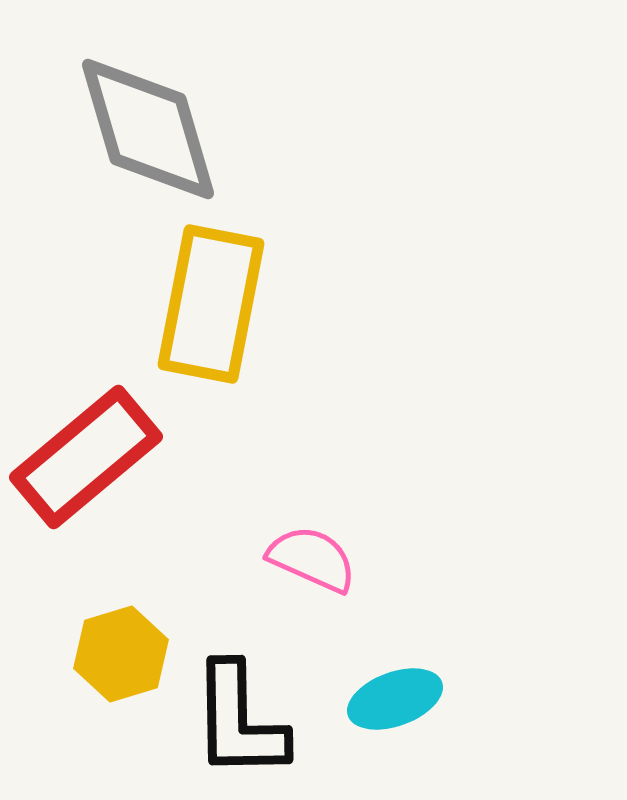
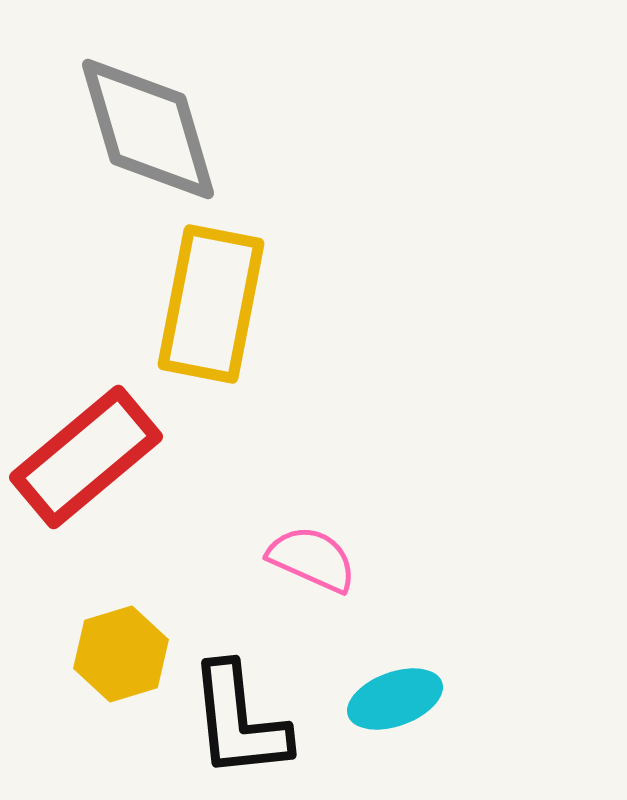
black L-shape: rotated 5 degrees counterclockwise
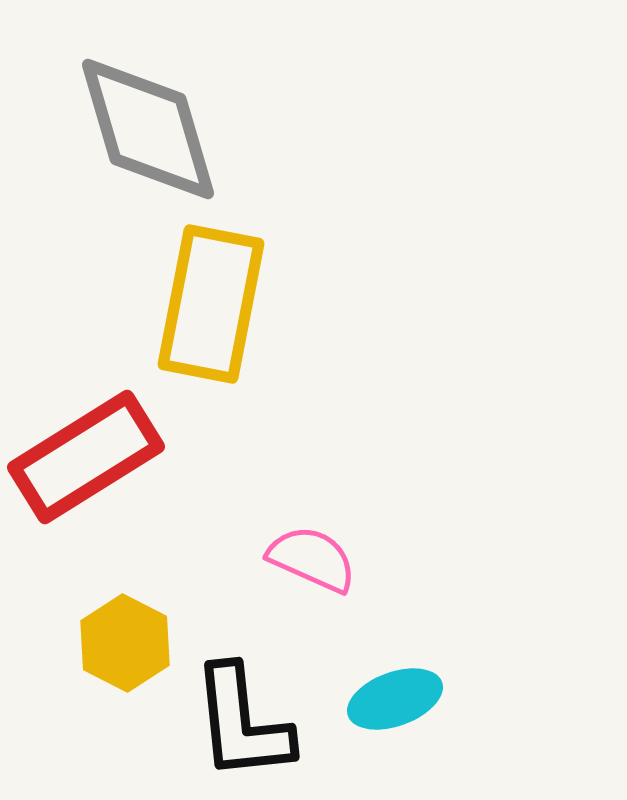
red rectangle: rotated 8 degrees clockwise
yellow hexagon: moved 4 px right, 11 px up; rotated 16 degrees counterclockwise
black L-shape: moved 3 px right, 2 px down
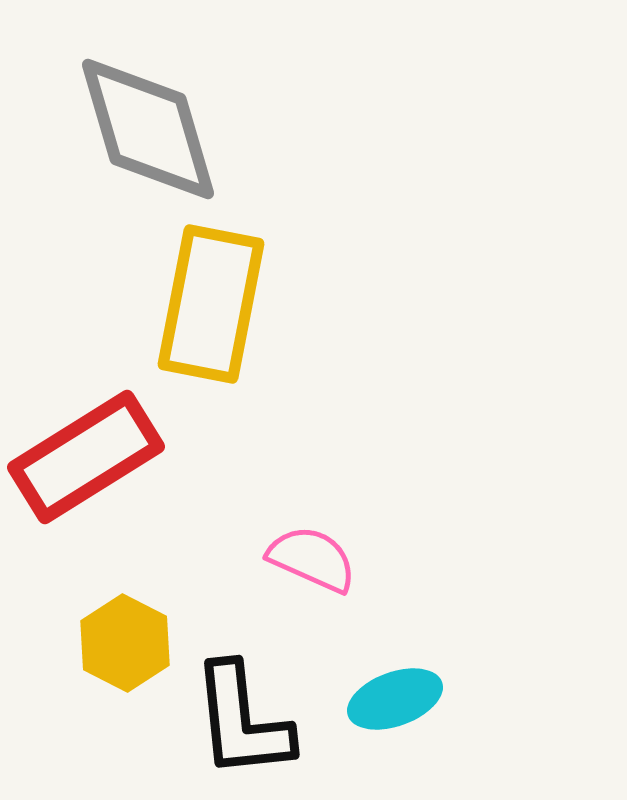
black L-shape: moved 2 px up
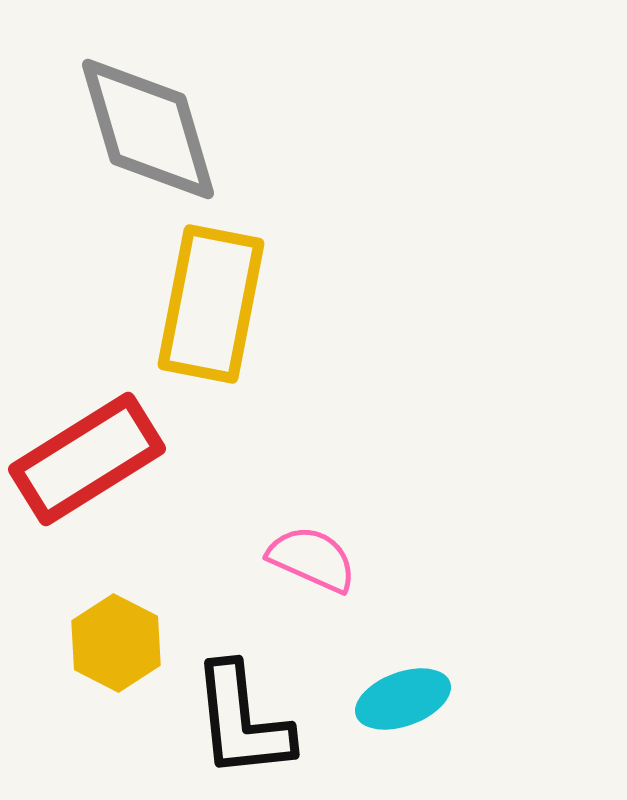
red rectangle: moved 1 px right, 2 px down
yellow hexagon: moved 9 px left
cyan ellipse: moved 8 px right
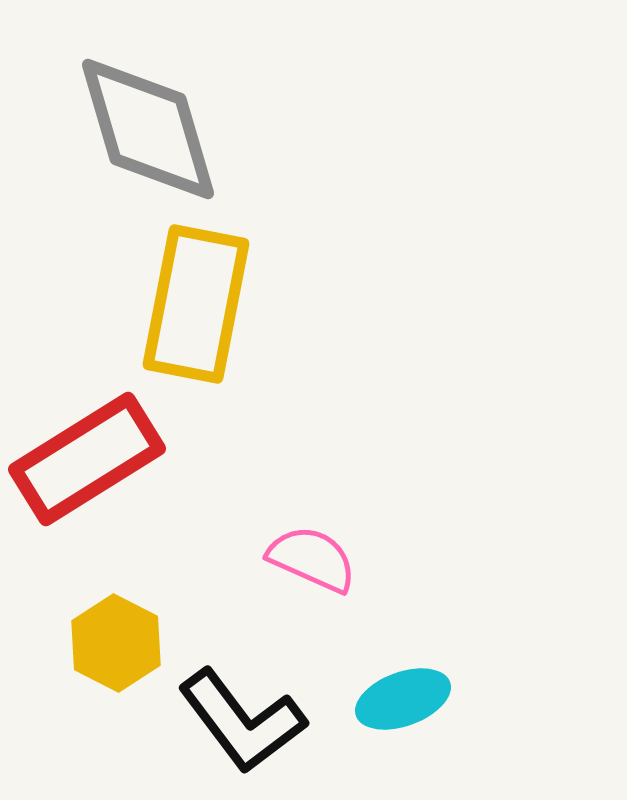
yellow rectangle: moved 15 px left
black L-shape: rotated 31 degrees counterclockwise
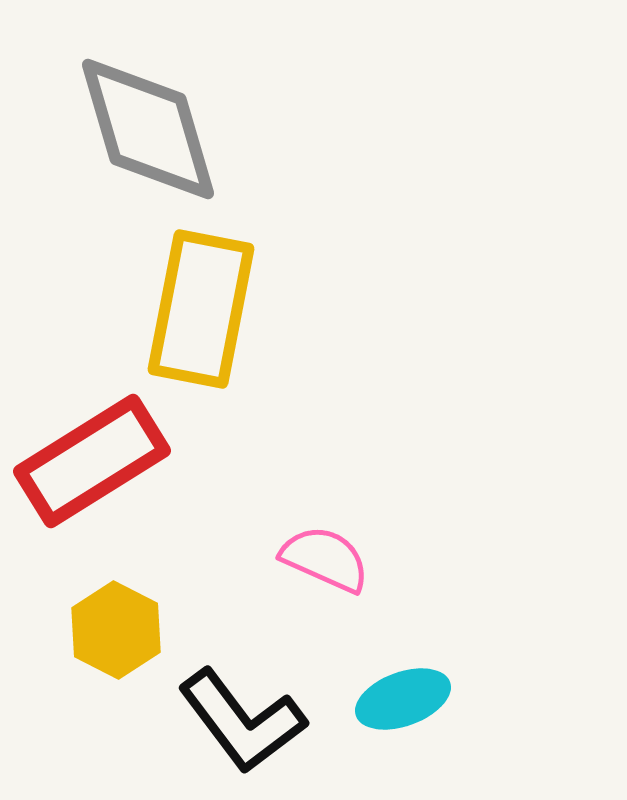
yellow rectangle: moved 5 px right, 5 px down
red rectangle: moved 5 px right, 2 px down
pink semicircle: moved 13 px right
yellow hexagon: moved 13 px up
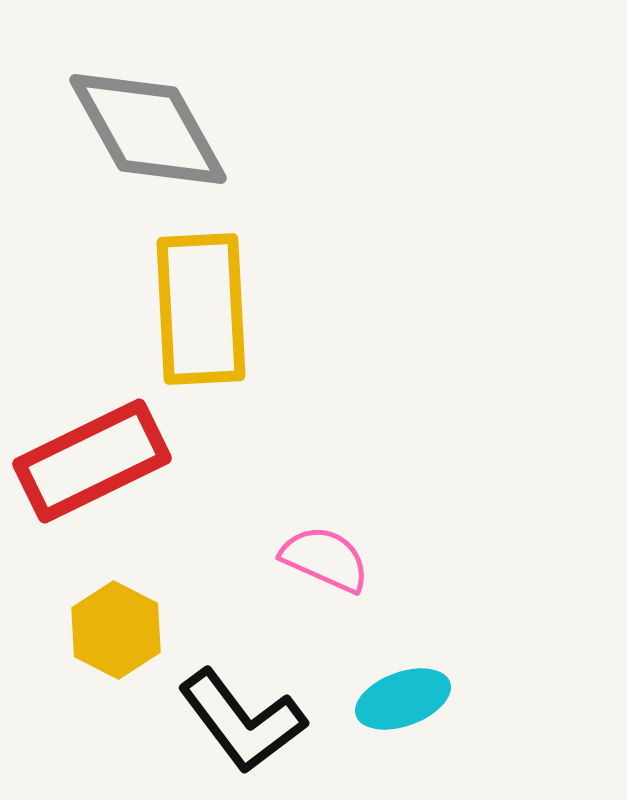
gray diamond: rotated 13 degrees counterclockwise
yellow rectangle: rotated 14 degrees counterclockwise
red rectangle: rotated 6 degrees clockwise
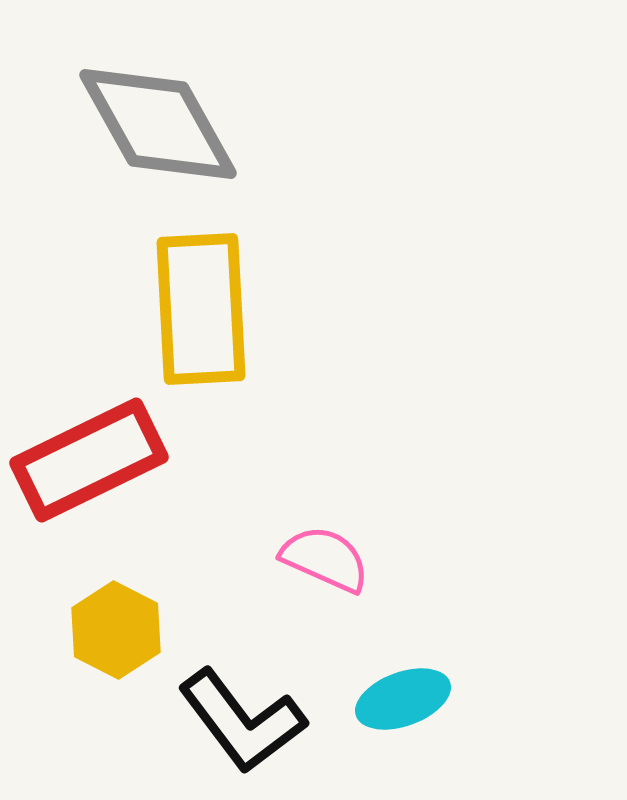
gray diamond: moved 10 px right, 5 px up
red rectangle: moved 3 px left, 1 px up
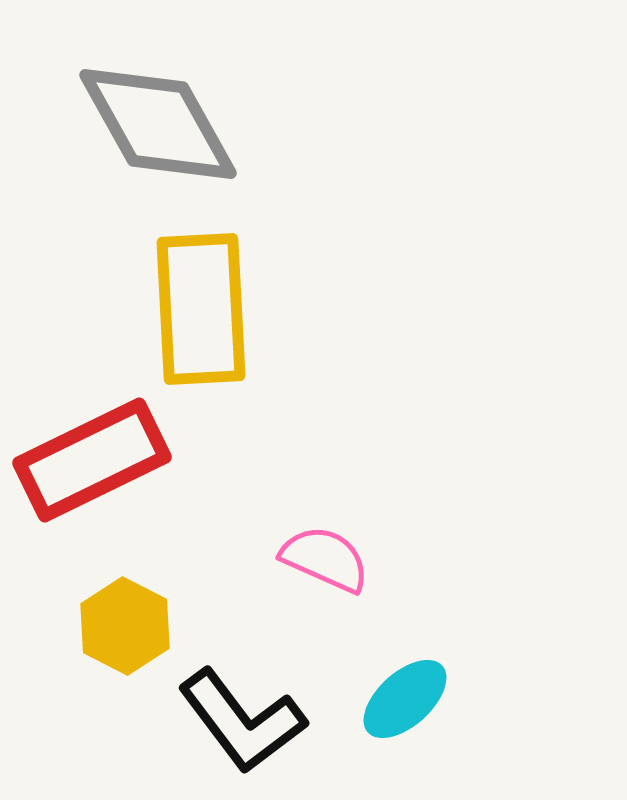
red rectangle: moved 3 px right
yellow hexagon: moved 9 px right, 4 px up
cyan ellipse: moved 2 px right; rotated 22 degrees counterclockwise
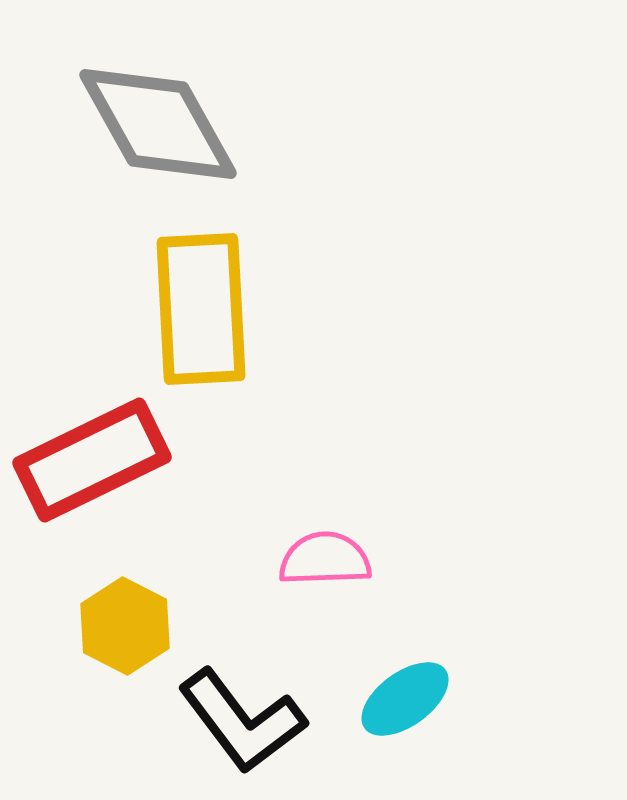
pink semicircle: rotated 26 degrees counterclockwise
cyan ellipse: rotated 6 degrees clockwise
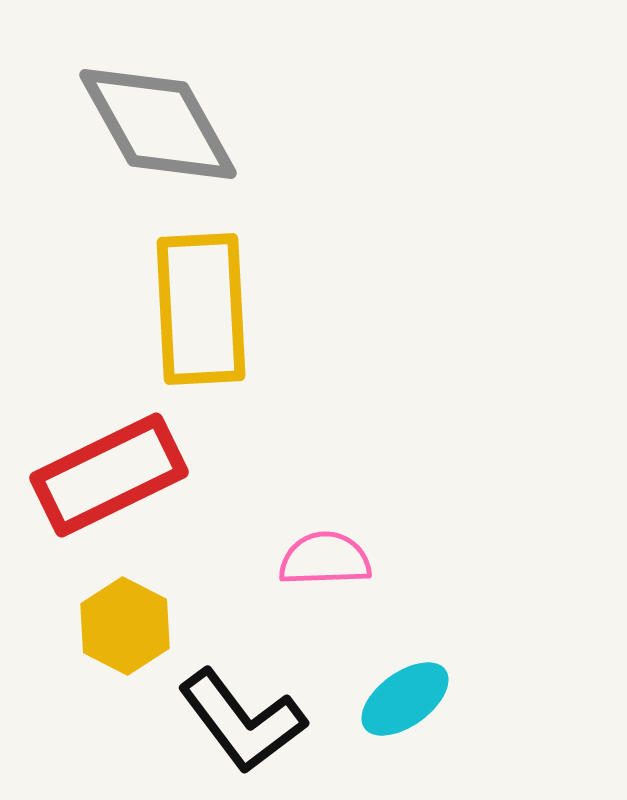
red rectangle: moved 17 px right, 15 px down
